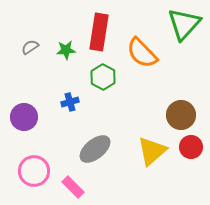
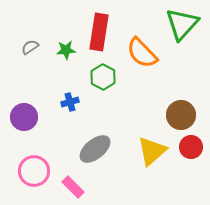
green triangle: moved 2 px left
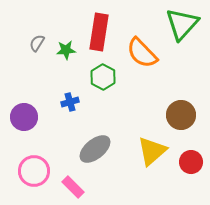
gray semicircle: moved 7 px right, 4 px up; rotated 24 degrees counterclockwise
red circle: moved 15 px down
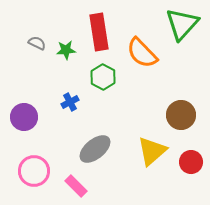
red rectangle: rotated 18 degrees counterclockwise
gray semicircle: rotated 84 degrees clockwise
blue cross: rotated 12 degrees counterclockwise
pink rectangle: moved 3 px right, 1 px up
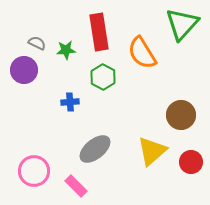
orange semicircle: rotated 12 degrees clockwise
blue cross: rotated 24 degrees clockwise
purple circle: moved 47 px up
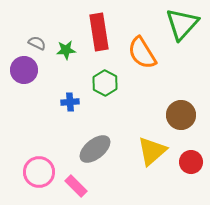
green hexagon: moved 2 px right, 6 px down
pink circle: moved 5 px right, 1 px down
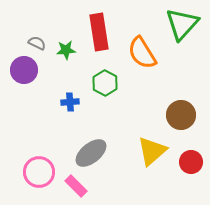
gray ellipse: moved 4 px left, 4 px down
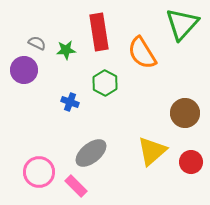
blue cross: rotated 24 degrees clockwise
brown circle: moved 4 px right, 2 px up
